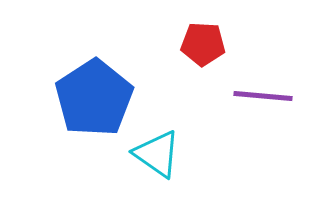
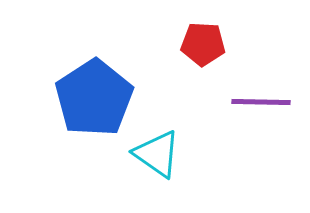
purple line: moved 2 px left, 6 px down; rotated 4 degrees counterclockwise
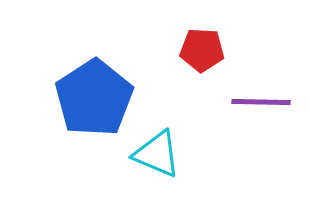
red pentagon: moved 1 px left, 6 px down
cyan triangle: rotated 12 degrees counterclockwise
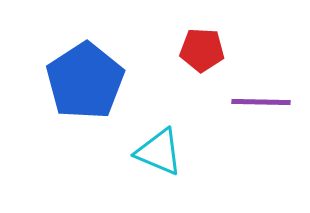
blue pentagon: moved 9 px left, 17 px up
cyan triangle: moved 2 px right, 2 px up
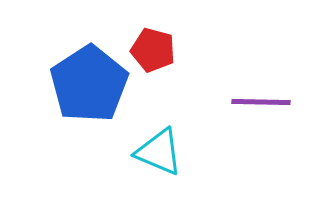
red pentagon: moved 49 px left; rotated 12 degrees clockwise
blue pentagon: moved 4 px right, 3 px down
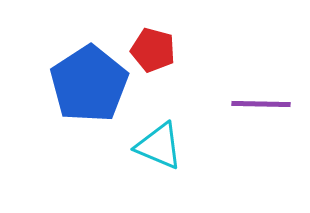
purple line: moved 2 px down
cyan triangle: moved 6 px up
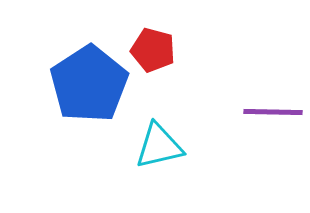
purple line: moved 12 px right, 8 px down
cyan triangle: rotated 36 degrees counterclockwise
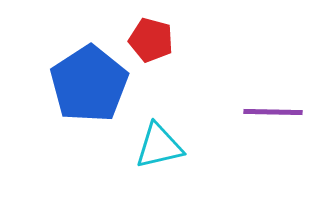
red pentagon: moved 2 px left, 10 px up
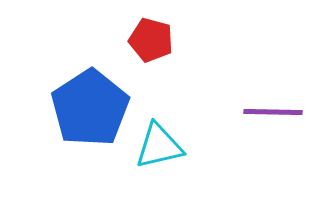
blue pentagon: moved 1 px right, 24 px down
